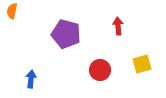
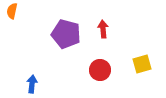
red arrow: moved 15 px left, 3 px down
blue arrow: moved 1 px right, 5 px down
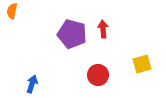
purple pentagon: moved 6 px right
red circle: moved 2 px left, 5 px down
blue arrow: rotated 12 degrees clockwise
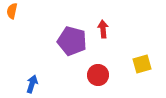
purple pentagon: moved 7 px down
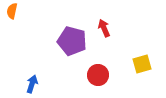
red arrow: moved 1 px right, 1 px up; rotated 18 degrees counterclockwise
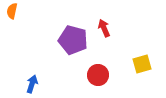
purple pentagon: moved 1 px right, 1 px up
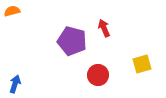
orange semicircle: rotated 63 degrees clockwise
purple pentagon: moved 1 px left, 1 px down
blue arrow: moved 17 px left
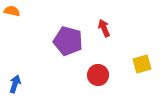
orange semicircle: rotated 28 degrees clockwise
purple pentagon: moved 4 px left
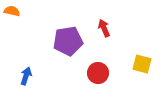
purple pentagon: rotated 24 degrees counterclockwise
yellow square: rotated 30 degrees clockwise
red circle: moved 2 px up
blue arrow: moved 11 px right, 8 px up
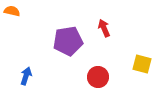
red circle: moved 4 px down
